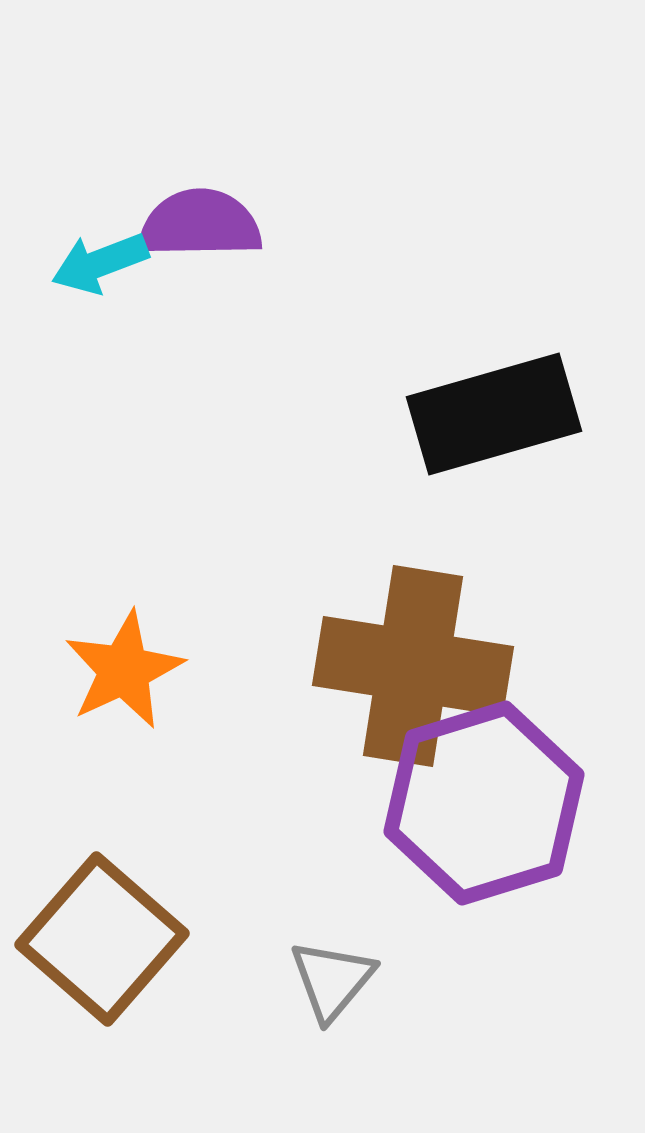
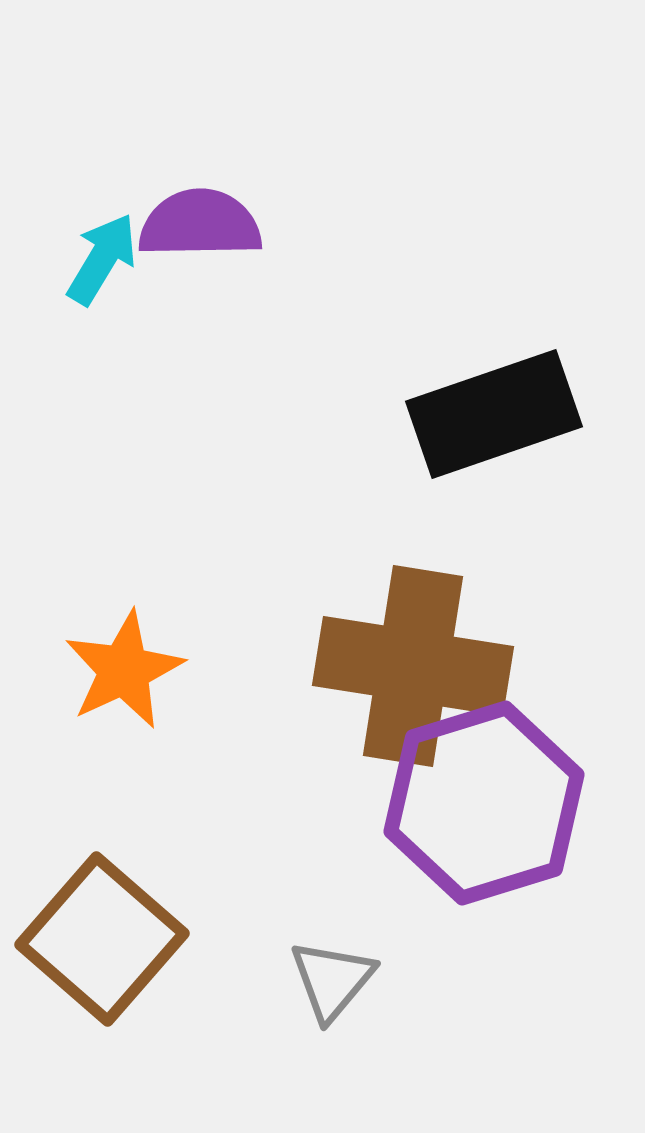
cyan arrow: moved 2 px right, 4 px up; rotated 142 degrees clockwise
black rectangle: rotated 3 degrees counterclockwise
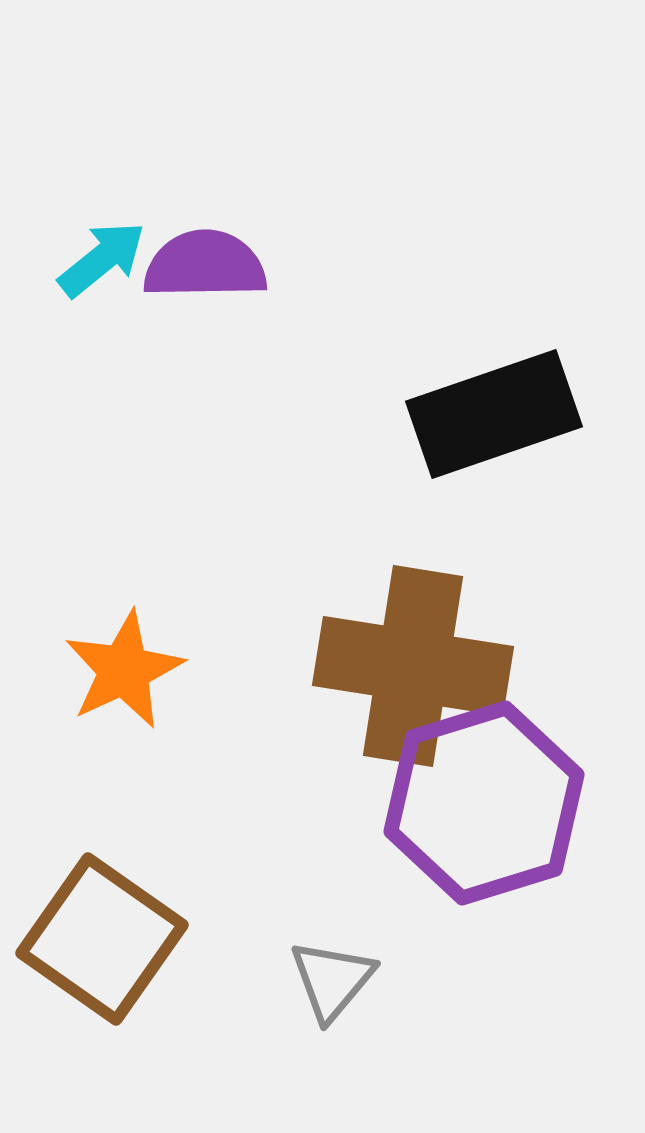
purple semicircle: moved 5 px right, 41 px down
cyan arrow: rotated 20 degrees clockwise
brown square: rotated 6 degrees counterclockwise
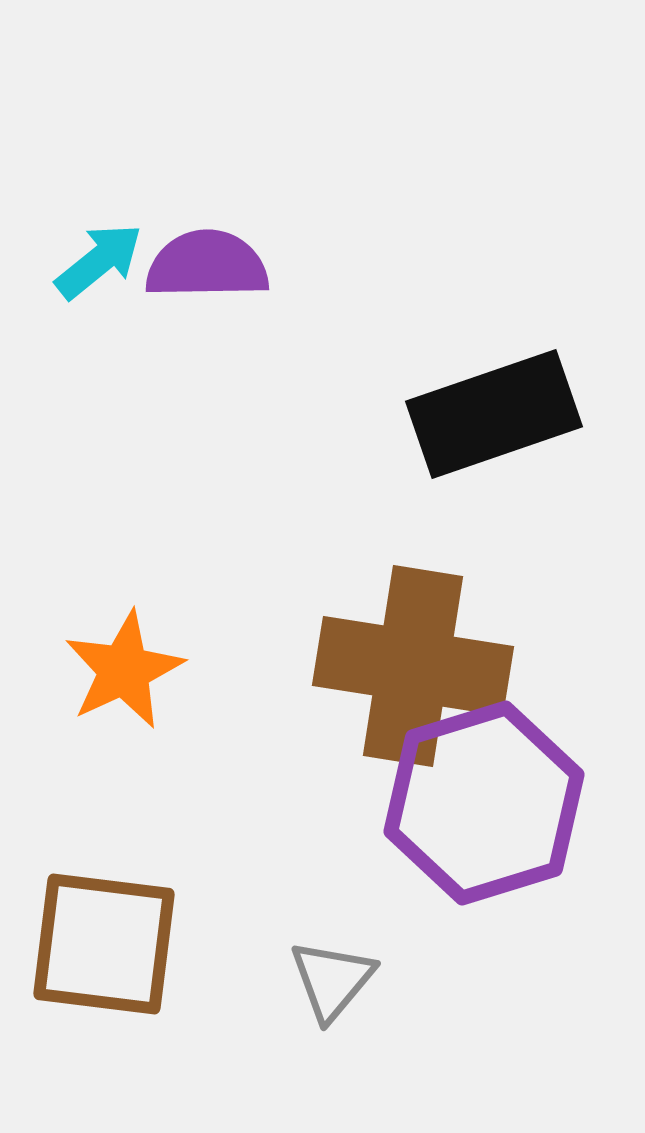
cyan arrow: moved 3 px left, 2 px down
purple semicircle: moved 2 px right
brown square: moved 2 px right, 5 px down; rotated 28 degrees counterclockwise
